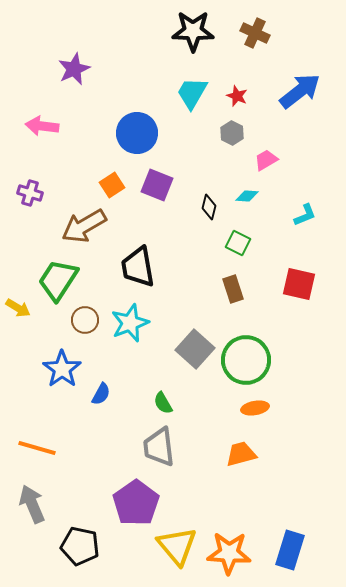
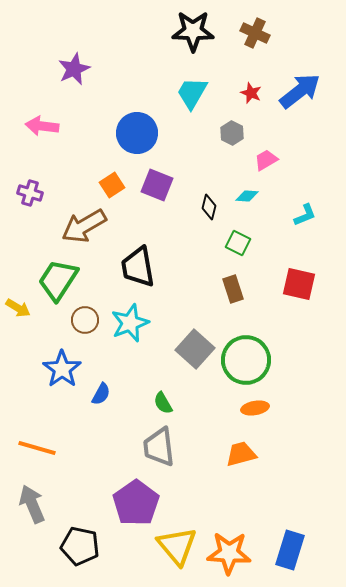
red star: moved 14 px right, 3 px up
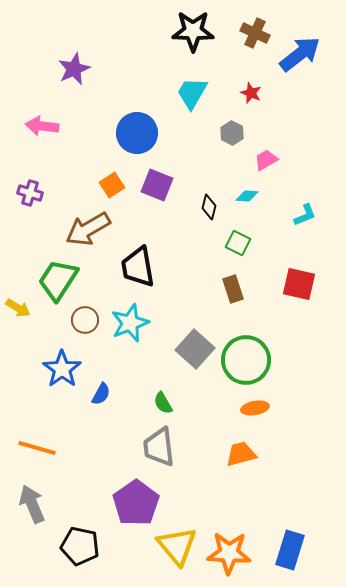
blue arrow: moved 37 px up
brown arrow: moved 4 px right, 3 px down
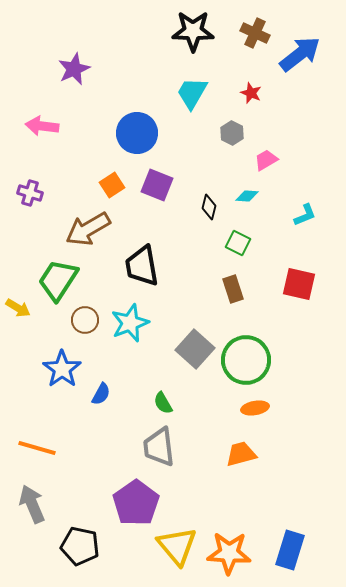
black trapezoid: moved 4 px right, 1 px up
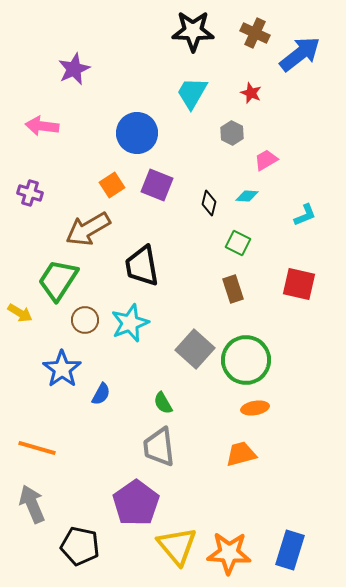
black diamond: moved 4 px up
yellow arrow: moved 2 px right, 5 px down
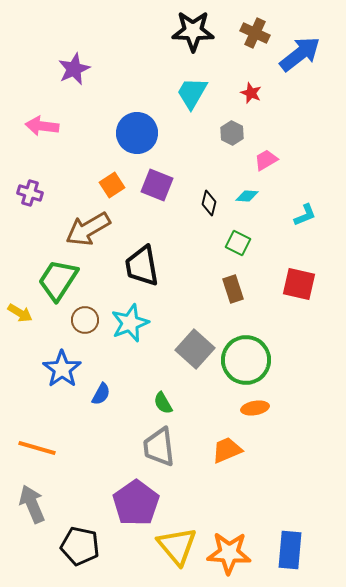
orange trapezoid: moved 14 px left, 4 px up; rotated 8 degrees counterclockwise
blue rectangle: rotated 12 degrees counterclockwise
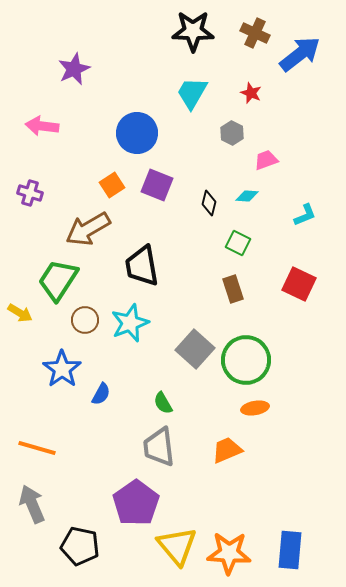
pink trapezoid: rotated 10 degrees clockwise
red square: rotated 12 degrees clockwise
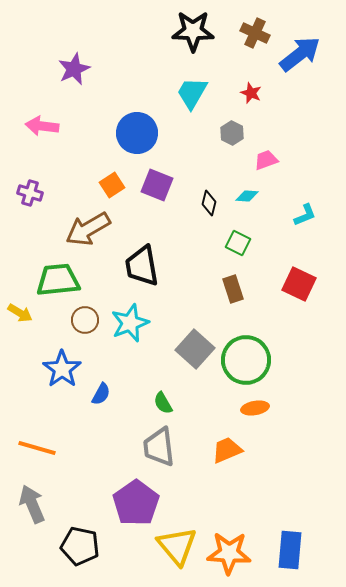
green trapezoid: rotated 51 degrees clockwise
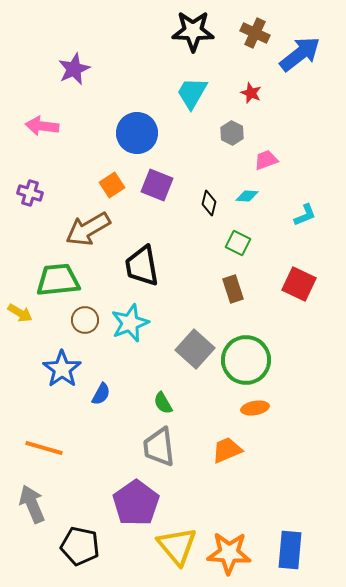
orange line: moved 7 px right
